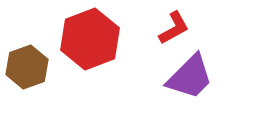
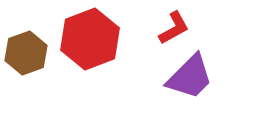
brown hexagon: moved 1 px left, 14 px up
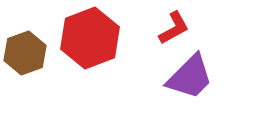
red hexagon: moved 1 px up
brown hexagon: moved 1 px left
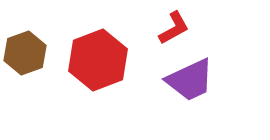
red hexagon: moved 8 px right, 22 px down
purple trapezoid: moved 3 px down; rotated 20 degrees clockwise
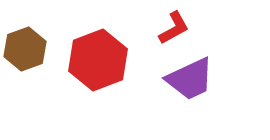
brown hexagon: moved 4 px up
purple trapezoid: moved 1 px up
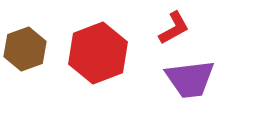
red hexagon: moved 7 px up
purple trapezoid: rotated 18 degrees clockwise
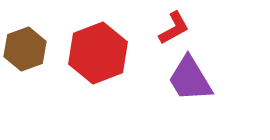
purple trapezoid: rotated 66 degrees clockwise
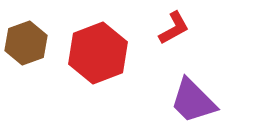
brown hexagon: moved 1 px right, 6 px up
purple trapezoid: moved 3 px right, 22 px down; rotated 14 degrees counterclockwise
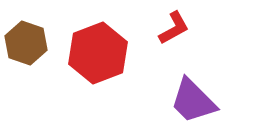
brown hexagon: rotated 21 degrees counterclockwise
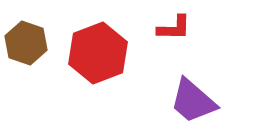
red L-shape: rotated 30 degrees clockwise
purple trapezoid: rotated 4 degrees counterclockwise
